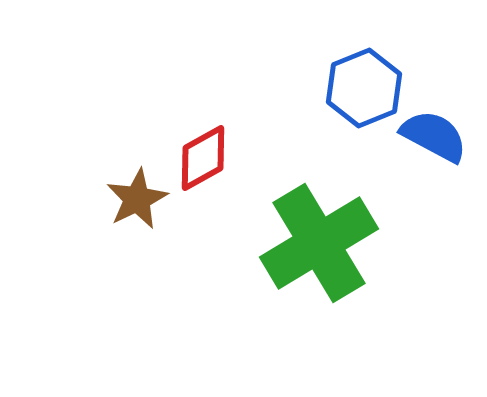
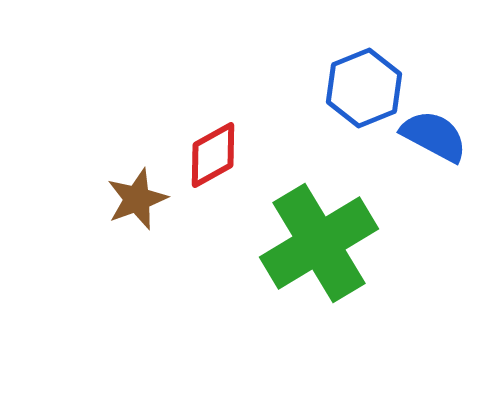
red diamond: moved 10 px right, 3 px up
brown star: rotated 6 degrees clockwise
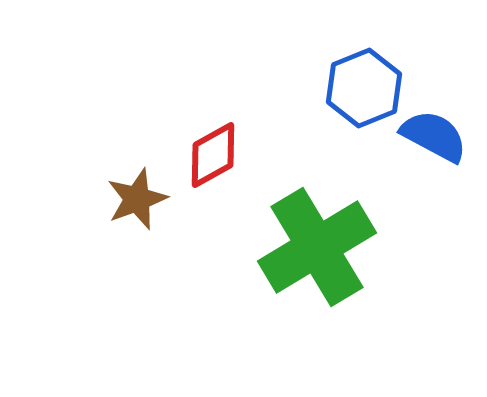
green cross: moved 2 px left, 4 px down
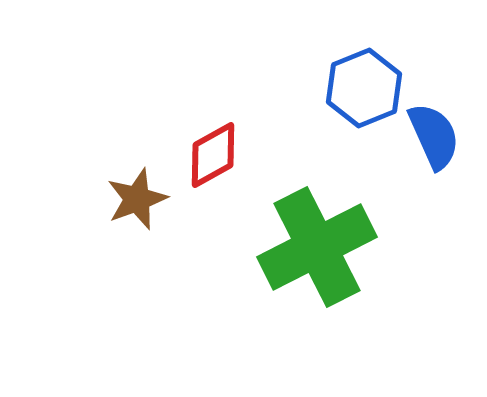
blue semicircle: rotated 38 degrees clockwise
green cross: rotated 4 degrees clockwise
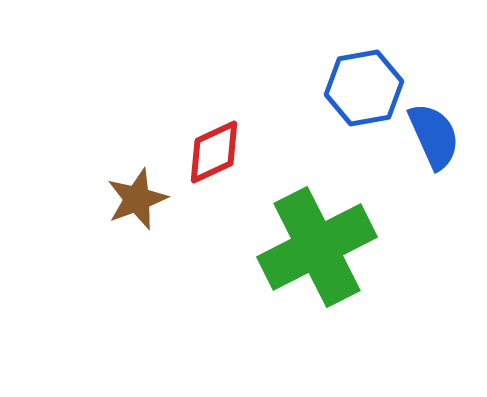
blue hexagon: rotated 12 degrees clockwise
red diamond: moved 1 px right, 3 px up; rotated 4 degrees clockwise
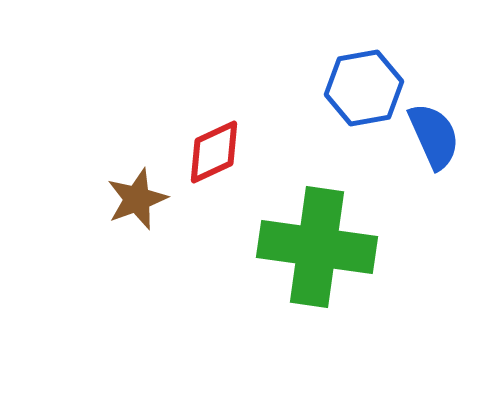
green cross: rotated 35 degrees clockwise
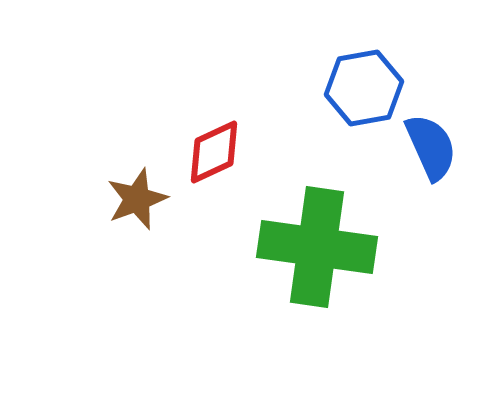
blue semicircle: moved 3 px left, 11 px down
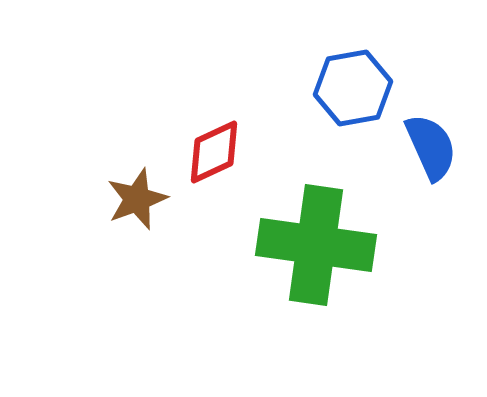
blue hexagon: moved 11 px left
green cross: moved 1 px left, 2 px up
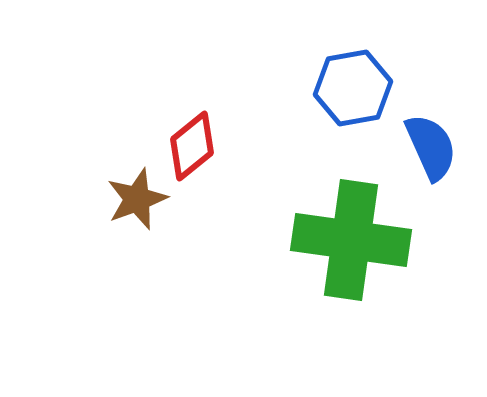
red diamond: moved 22 px left, 6 px up; rotated 14 degrees counterclockwise
green cross: moved 35 px right, 5 px up
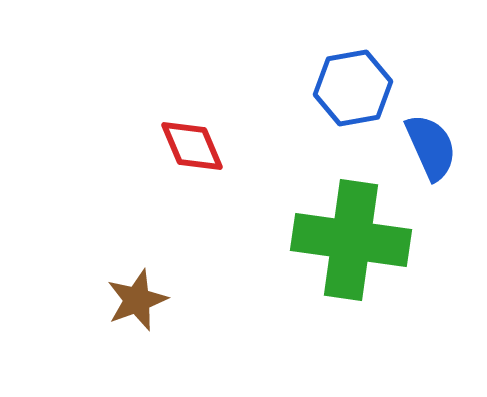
red diamond: rotated 74 degrees counterclockwise
brown star: moved 101 px down
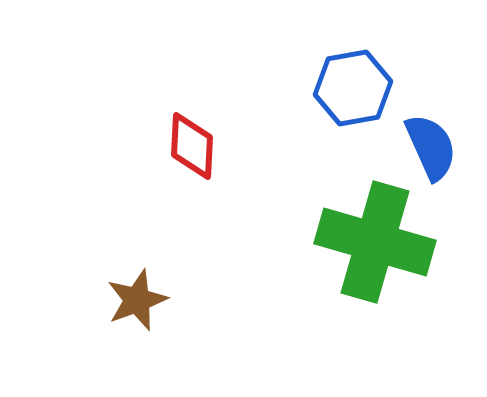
red diamond: rotated 26 degrees clockwise
green cross: moved 24 px right, 2 px down; rotated 8 degrees clockwise
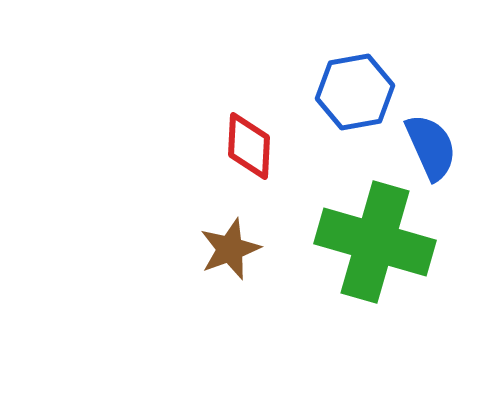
blue hexagon: moved 2 px right, 4 px down
red diamond: moved 57 px right
brown star: moved 93 px right, 51 px up
